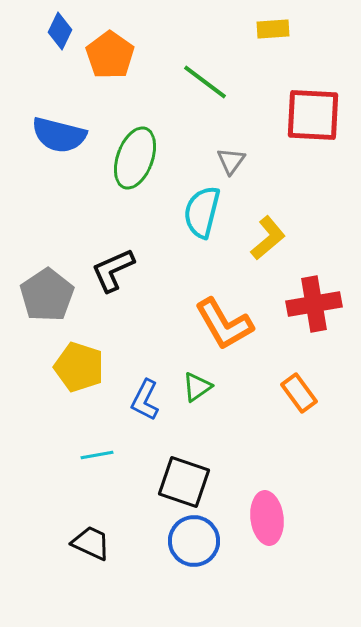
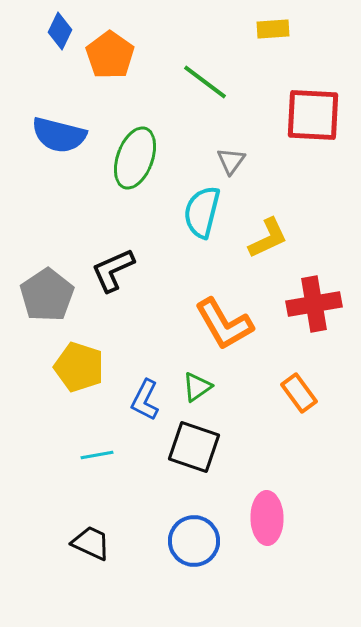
yellow L-shape: rotated 15 degrees clockwise
black square: moved 10 px right, 35 px up
pink ellipse: rotated 6 degrees clockwise
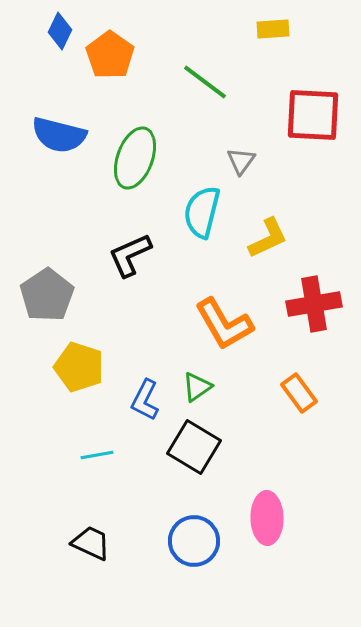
gray triangle: moved 10 px right
black L-shape: moved 17 px right, 15 px up
black square: rotated 12 degrees clockwise
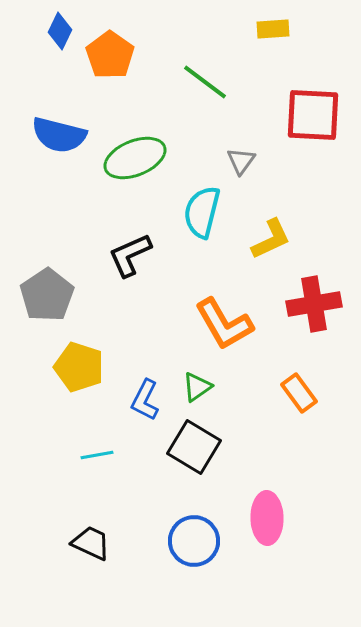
green ellipse: rotated 48 degrees clockwise
yellow L-shape: moved 3 px right, 1 px down
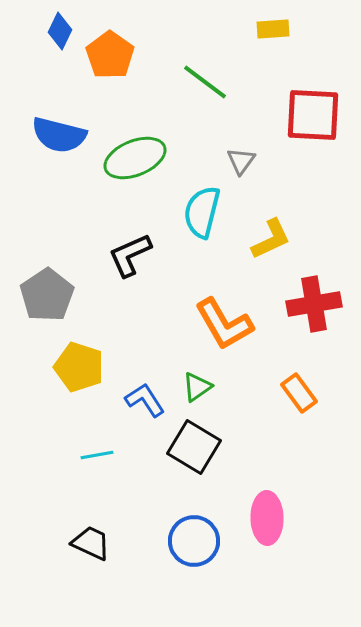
blue L-shape: rotated 120 degrees clockwise
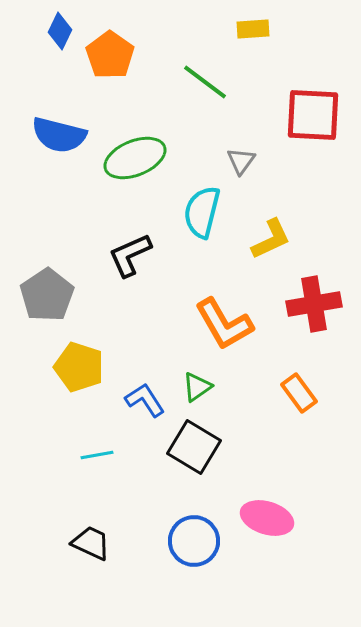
yellow rectangle: moved 20 px left
pink ellipse: rotated 72 degrees counterclockwise
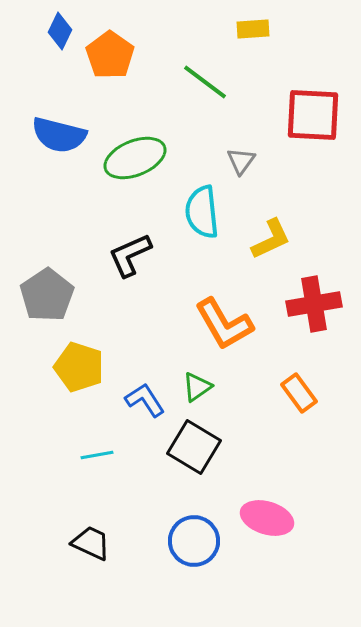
cyan semicircle: rotated 20 degrees counterclockwise
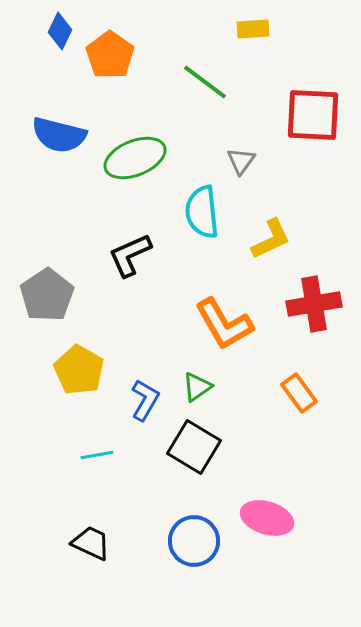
yellow pentagon: moved 3 px down; rotated 12 degrees clockwise
blue L-shape: rotated 63 degrees clockwise
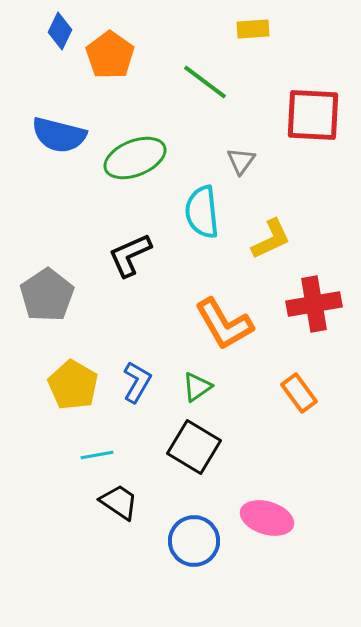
yellow pentagon: moved 6 px left, 15 px down
blue L-shape: moved 8 px left, 18 px up
black trapezoid: moved 28 px right, 41 px up; rotated 9 degrees clockwise
